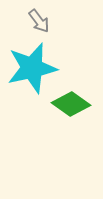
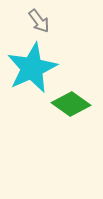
cyan star: rotated 12 degrees counterclockwise
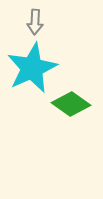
gray arrow: moved 4 px left, 1 px down; rotated 40 degrees clockwise
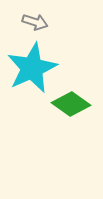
gray arrow: rotated 75 degrees counterclockwise
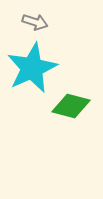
green diamond: moved 2 px down; rotated 21 degrees counterclockwise
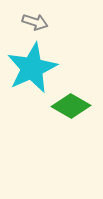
green diamond: rotated 15 degrees clockwise
